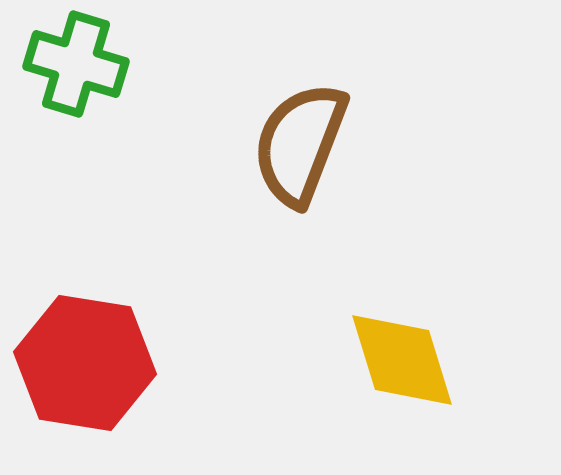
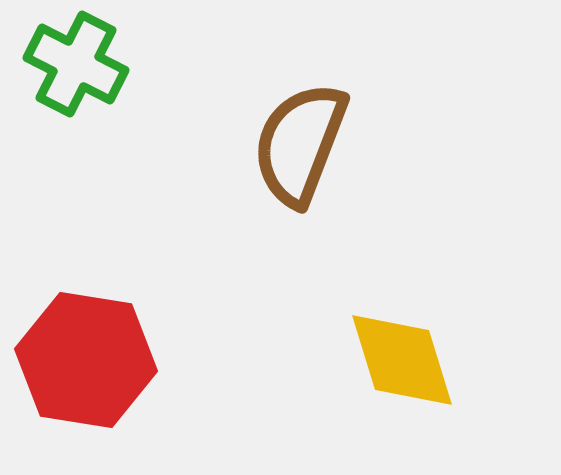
green cross: rotated 10 degrees clockwise
red hexagon: moved 1 px right, 3 px up
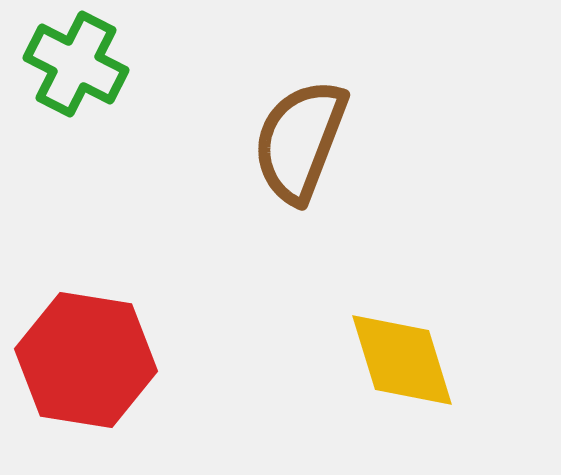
brown semicircle: moved 3 px up
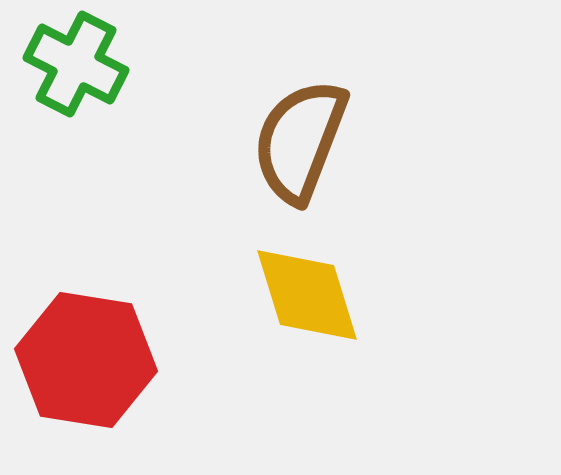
yellow diamond: moved 95 px left, 65 px up
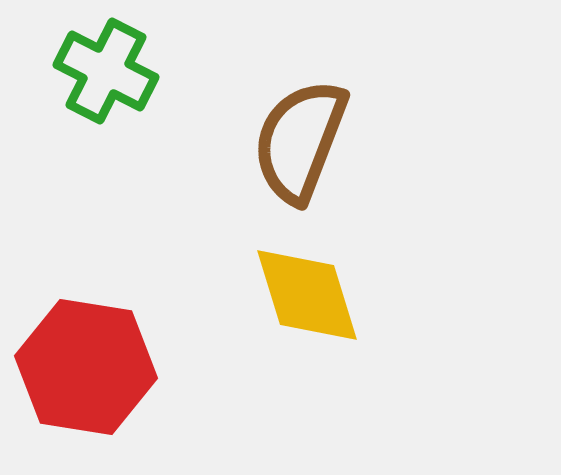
green cross: moved 30 px right, 7 px down
red hexagon: moved 7 px down
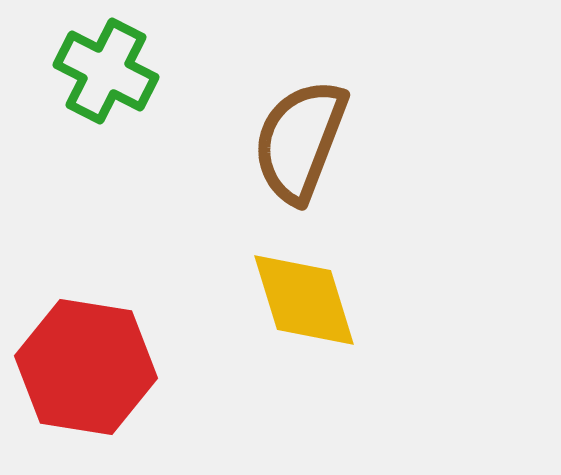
yellow diamond: moved 3 px left, 5 px down
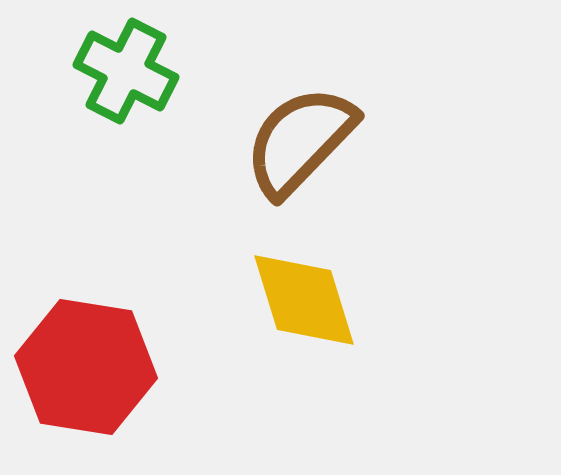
green cross: moved 20 px right
brown semicircle: rotated 23 degrees clockwise
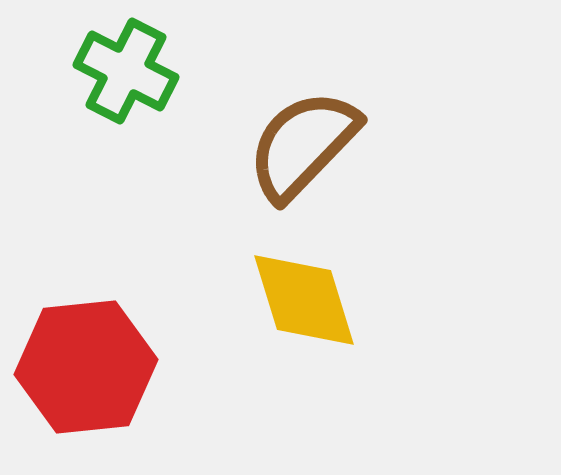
brown semicircle: moved 3 px right, 4 px down
red hexagon: rotated 15 degrees counterclockwise
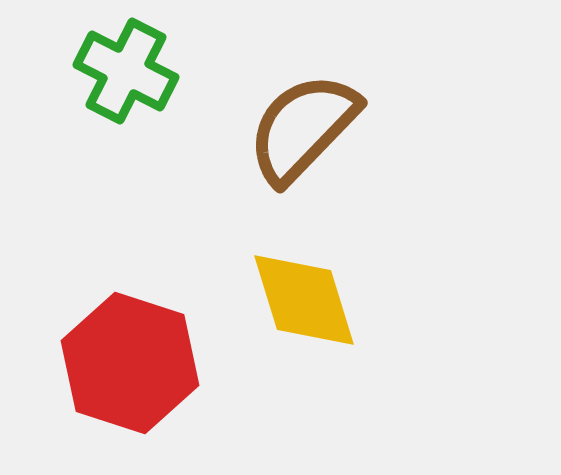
brown semicircle: moved 17 px up
red hexagon: moved 44 px right, 4 px up; rotated 24 degrees clockwise
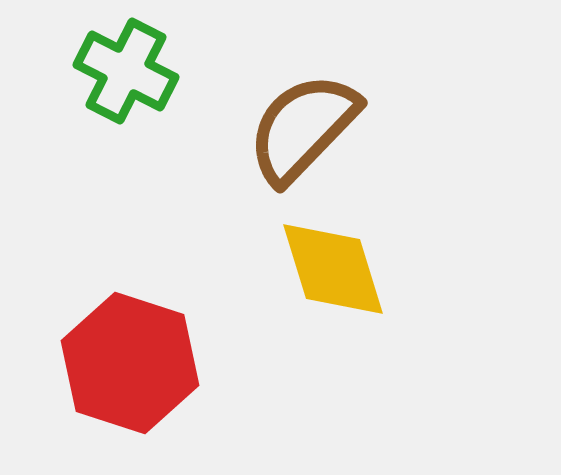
yellow diamond: moved 29 px right, 31 px up
